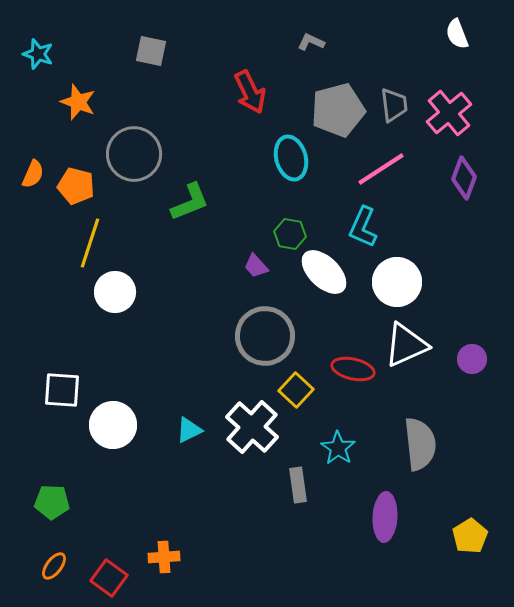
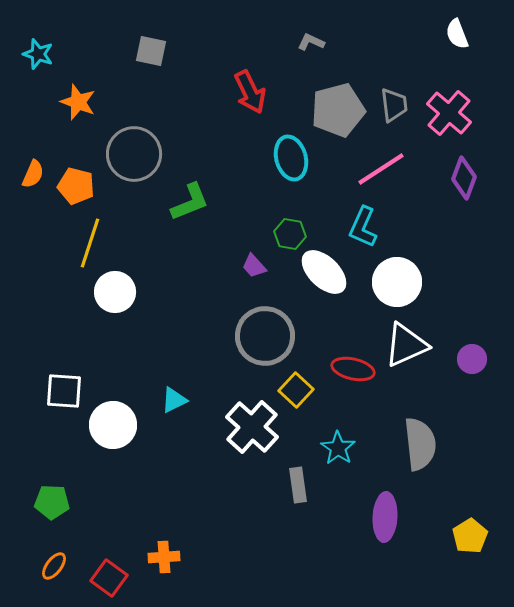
pink cross at (449, 113): rotated 9 degrees counterclockwise
purple trapezoid at (256, 266): moved 2 px left
white square at (62, 390): moved 2 px right, 1 px down
cyan triangle at (189, 430): moved 15 px left, 30 px up
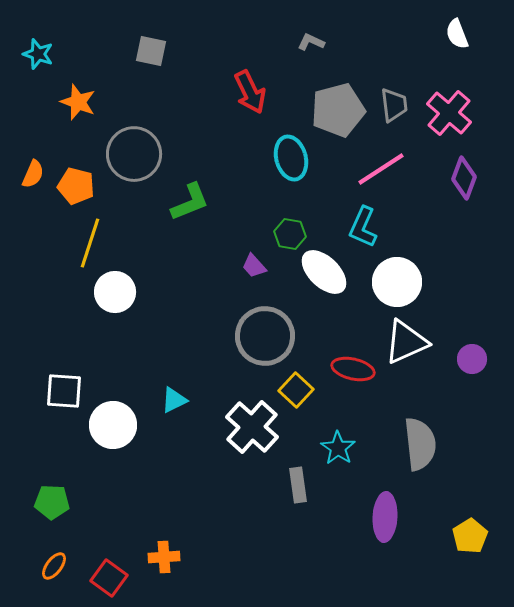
white triangle at (406, 345): moved 3 px up
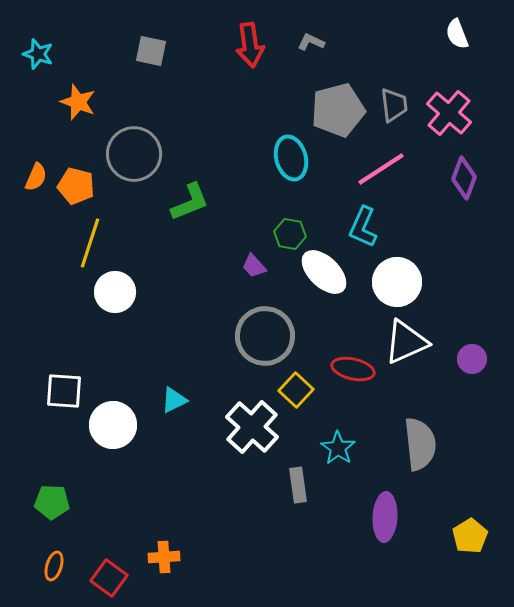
red arrow at (250, 92): moved 47 px up; rotated 18 degrees clockwise
orange semicircle at (33, 174): moved 3 px right, 3 px down
orange ellipse at (54, 566): rotated 20 degrees counterclockwise
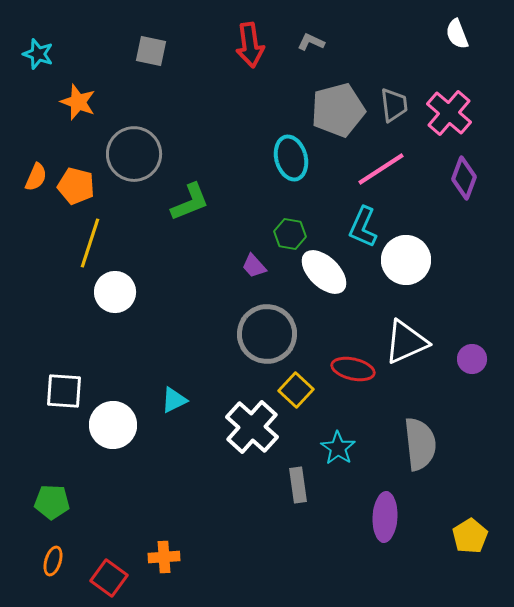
white circle at (397, 282): moved 9 px right, 22 px up
gray circle at (265, 336): moved 2 px right, 2 px up
orange ellipse at (54, 566): moved 1 px left, 5 px up
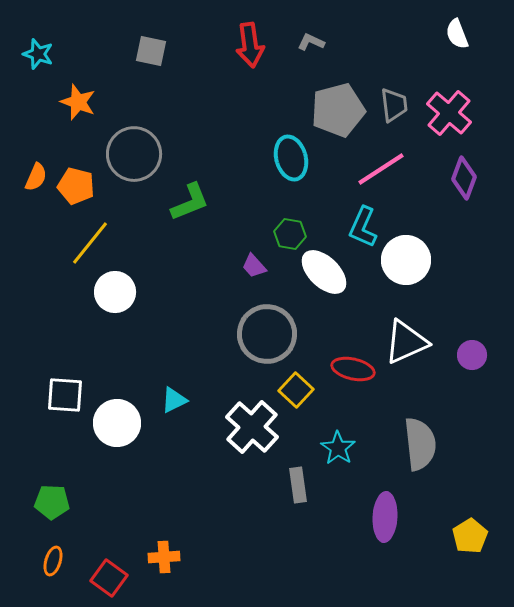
yellow line at (90, 243): rotated 21 degrees clockwise
purple circle at (472, 359): moved 4 px up
white square at (64, 391): moved 1 px right, 4 px down
white circle at (113, 425): moved 4 px right, 2 px up
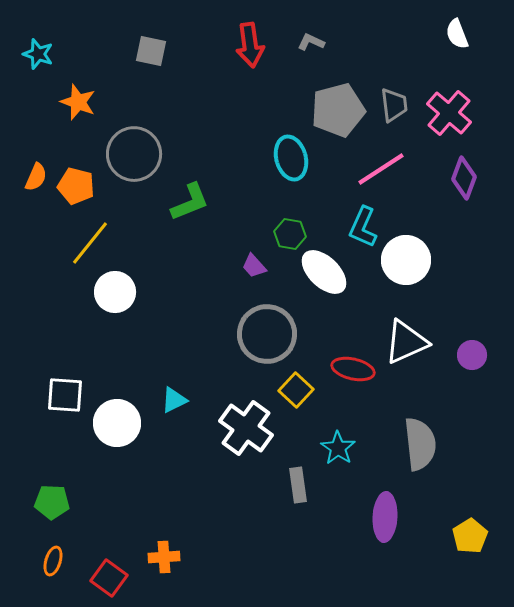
white cross at (252, 427): moved 6 px left, 1 px down; rotated 6 degrees counterclockwise
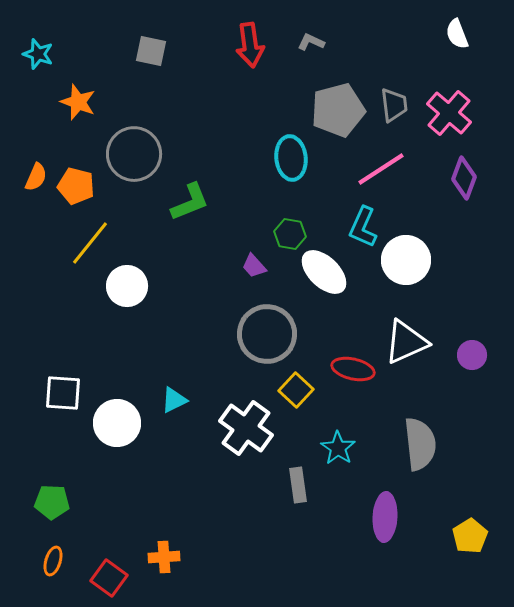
cyan ellipse at (291, 158): rotated 9 degrees clockwise
white circle at (115, 292): moved 12 px right, 6 px up
white square at (65, 395): moved 2 px left, 2 px up
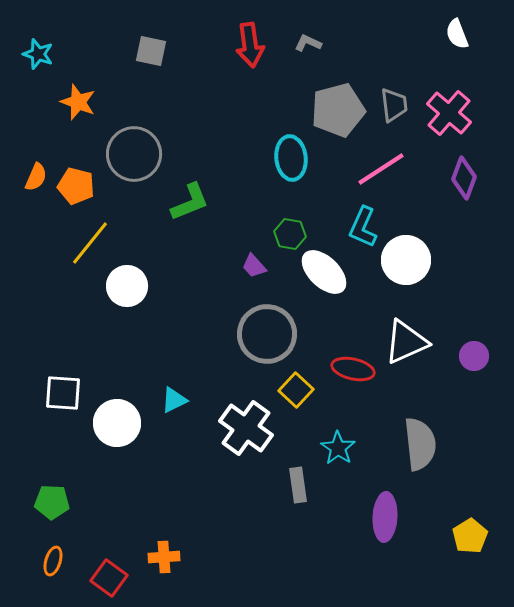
gray L-shape at (311, 42): moved 3 px left, 1 px down
purple circle at (472, 355): moved 2 px right, 1 px down
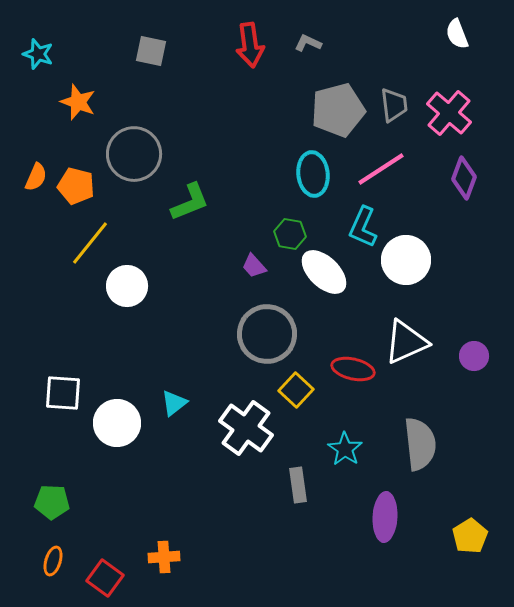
cyan ellipse at (291, 158): moved 22 px right, 16 px down
cyan triangle at (174, 400): moved 3 px down; rotated 12 degrees counterclockwise
cyan star at (338, 448): moved 7 px right, 1 px down
red square at (109, 578): moved 4 px left
